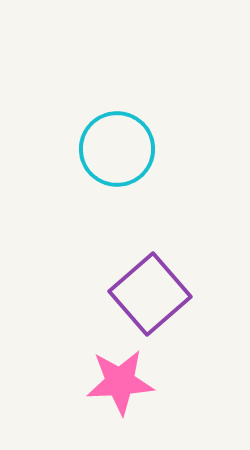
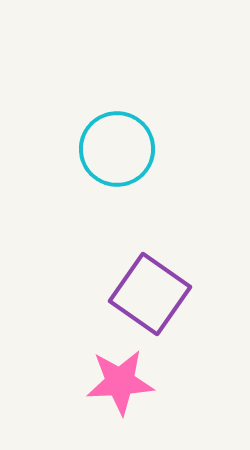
purple square: rotated 14 degrees counterclockwise
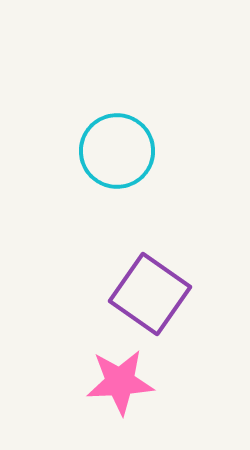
cyan circle: moved 2 px down
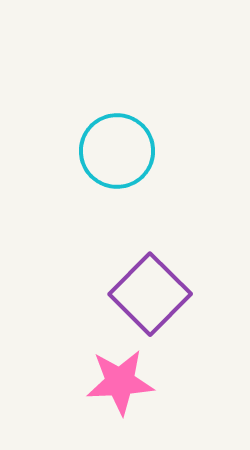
purple square: rotated 10 degrees clockwise
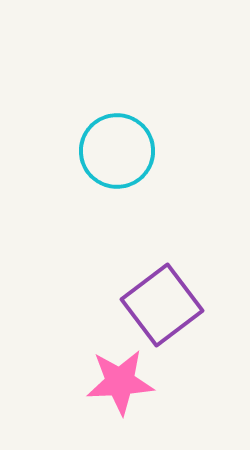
purple square: moved 12 px right, 11 px down; rotated 8 degrees clockwise
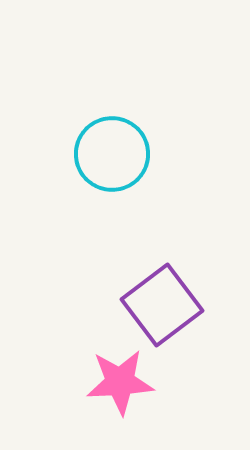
cyan circle: moved 5 px left, 3 px down
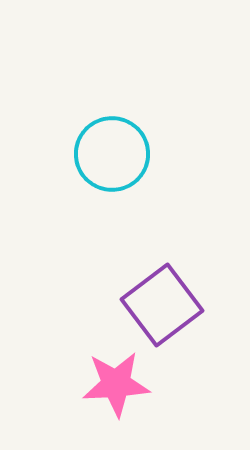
pink star: moved 4 px left, 2 px down
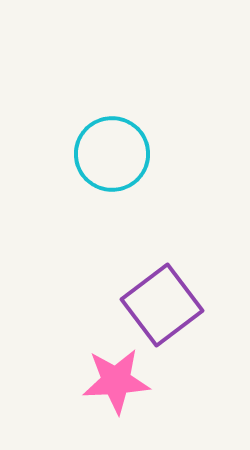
pink star: moved 3 px up
